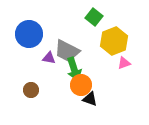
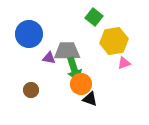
yellow hexagon: rotated 12 degrees clockwise
gray trapezoid: rotated 152 degrees clockwise
orange circle: moved 1 px up
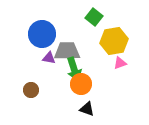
blue circle: moved 13 px right
pink triangle: moved 4 px left
black triangle: moved 3 px left, 10 px down
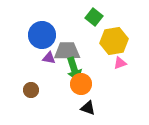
blue circle: moved 1 px down
black triangle: moved 1 px right, 1 px up
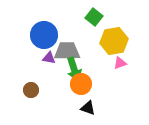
blue circle: moved 2 px right
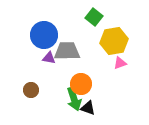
green arrow: moved 30 px down
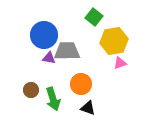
green arrow: moved 21 px left
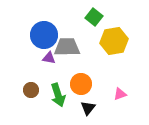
gray trapezoid: moved 4 px up
pink triangle: moved 31 px down
green arrow: moved 5 px right, 4 px up
black triangle: rotated 49 degrees clockwise
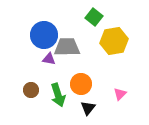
purple triangle: moved 1 px down
pink triangle: rotated 24 degrees counterclockwise
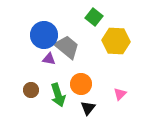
yellow hexagon: moved 2 px right; rotated 12 degrees clockwise
gray trapezoid: rotated 40 degrees clockwise
